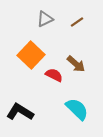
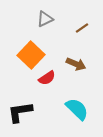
brown line: moved 5 px right, 6 px down
brown arrow: rotated 18 degrees counterclockwise
red semicircle: moved 7 px left, 3 px down; rotated 120 degrees clockwise
black L-shape: rotated 40 degrees counterclockwise
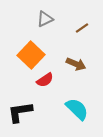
red semicircle: moved 2 px left, 2 px down
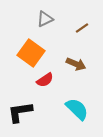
orange square: moved 2 px up; rotated 8 degrees counterclockwise
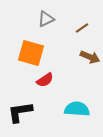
gray triangle: moved 1 px right
orange square: rotated 20 degrees counterclockwise
brown arrow: moved 14 px right, 7 px up
cyan semicircle: rotated 40 degrees counterclockwise
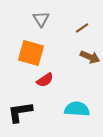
gray triangle: moved 5 px left; rotated 36 degrees counterclockwise
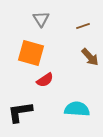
brown line: moved 1 px right, 2 px up; rotated 16 degrees clockwise
brown arrow: rotated 24 degrees clockwise
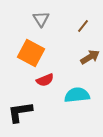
brown line: rotated 32 degrees counterclockwise
orange square: rotated 12 degrees clockwise
brown arrow: rotated 78 degrees counterclockwise
red semicircle: rotated 12 degrees clockwise
cyan semicircle: moved 14 px up; rotated 10 degrees counterclockwise
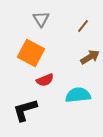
cyan semicircle: moved 1 px right
black L-shape: moved 5 px right, 2 px up; rotated 8 degrees counterclockwise
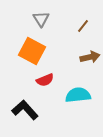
orange square: moved 1 px right, 2 px up
brown arrow: rotated 18 degrees clockwise
black L-shape: rotated 64 degrees clockwise
